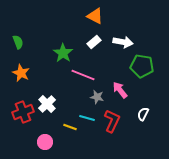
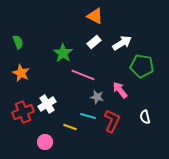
white arrow: moved 1 px left, 1 px down; rotated 42 degrees counterclockwise
white cross: rotated 12 degrees clockwise
white semicircle: moved 2 px right, 3 px down; rotated 40 degrees counterclockwise
cyan line: moved 1 px right, 2 px up
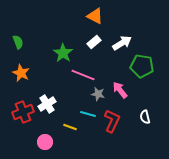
gray star: moved 1 px right, 3 px up
cyan line: moved 2 px up
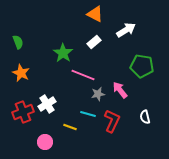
orange triangle: moved 2 px up
white arrow: moved 4 px right, 13 px up
gray star: rotated 24 degrees counterclockwise
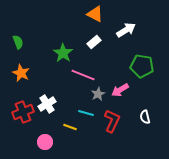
pink arrow: rotated 84 degrees counterclockwise
gray star: rotated 16 degrees counterclockwise
cyan line: moved 2 px left, 1 px up
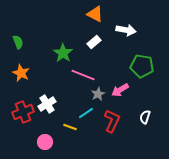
white arrow: rotated 42 degrees clockwise
cyan line: rotated 49 degrees counterclockwise
white semicircle: rotated 32 degrees clockwise
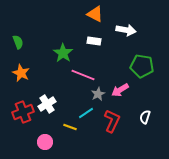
white rectangle: moved 1 px up; rotated 48 degrees clockwise
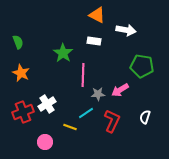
orange triangle: moved 2 px right, 1 px down
pink line: rotated 70 degrees clockwise
gray star: rotated 24 degrees clockwise
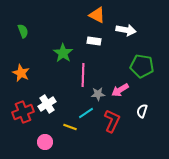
green semicircle: moved 5 px right, 11 px up
white semicircle: moved 3 px left, 6 px up
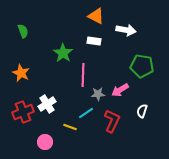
orange triangle: moved 1 px left, 1 px down
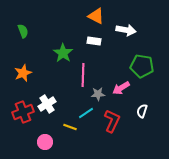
orange star: moved 2 px right; rotated 24 degrees clockwise
pink arrow: moved 1 px right, 2 px up
